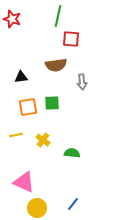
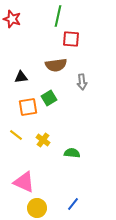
green square: moved 3 px left, 5 px up; rotated 28 degrees counterclockwise
yellow line: rotated 48 degrees clockwise
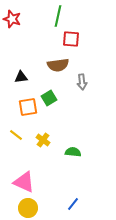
brown semicircle: moved 2 px right
green semicircle: moved 1 px right, 1 px up
yellow circle: moved 9 px left
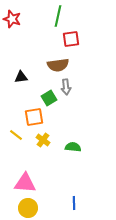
red square: rotated 12 degrees counterclockwise
gray arrow: moved 16 px left, 5 px down
orange square: moved 6 px right, 10 px down
green semicircle: moved 5 px up
pink triangle: moved 1 px right, 1 px down; rotated 20 degrees counterclockwise
blue line: moved 1 px right, 1 px up; rotated 40 degrees counterclockwise
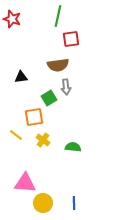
yellow circle: moved 15 px right, 5 px up
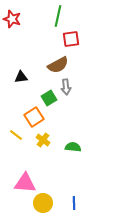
brown semicircle: rotated 20 degrees counterclockwise
orange square: rotated 24 degrees counterclockwise
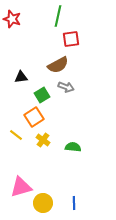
gray arrow: rotated 63 degrees counterclockwise
green square: moved 7 px left, 3 px up
pink triangle: moved 4 px left, 4 px down; rotated 20 degrees counterclockwise
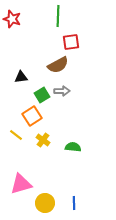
green line: rotated 10 degrees counterclockwise
red square: moved 3 px down
gray arrow: moved 4 px left, 4 px down; rotated 21 degrees counterclockwise
orange square: moved 2 px left, 1 px up
pink triangle: moved 3 px up
yellow circle: moved 2 px right
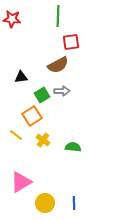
red star: rotated 12 degrees counterclockwise
pink triangle: moved 2 px up; rotated 15 degrees counterclockwise
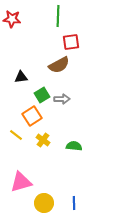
brown semicircle: moved 1 px right
gray arrow: moved 8 px down
green semicircle: moved 1 px right, 1 px up
pink triangle: rotated 15 degrees clockwise
yellow circle: moved 1 px left
